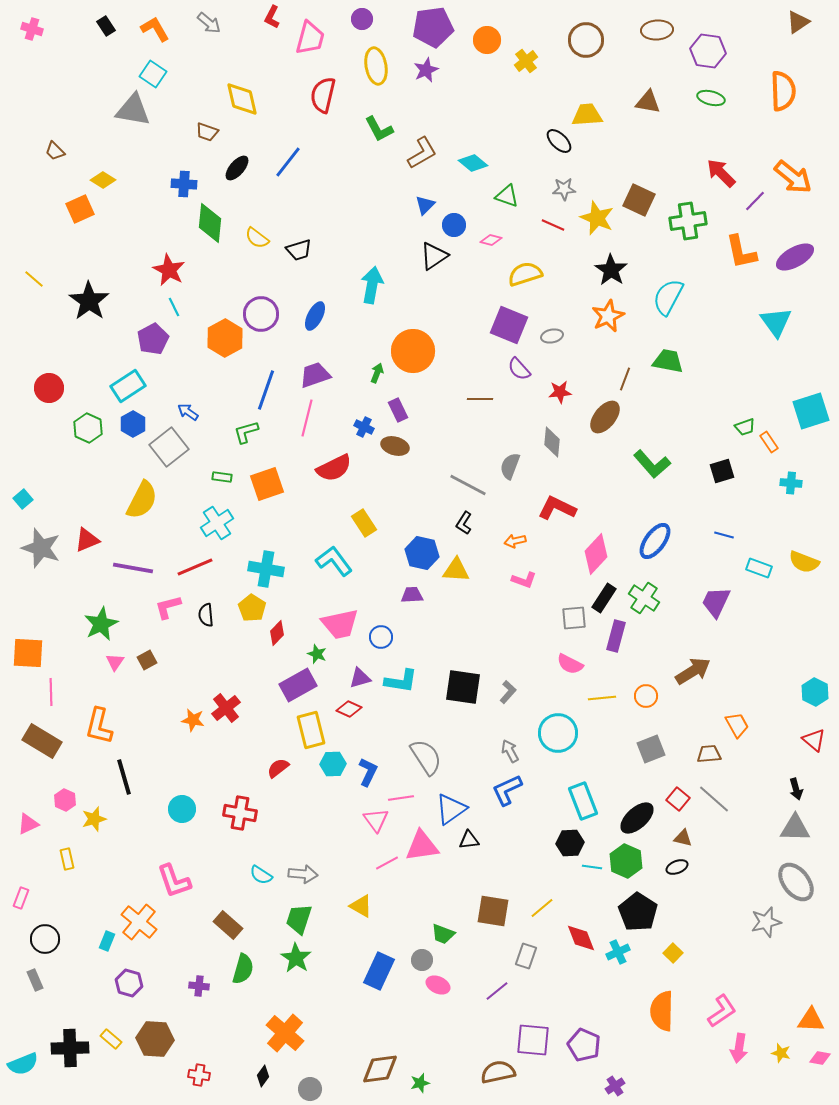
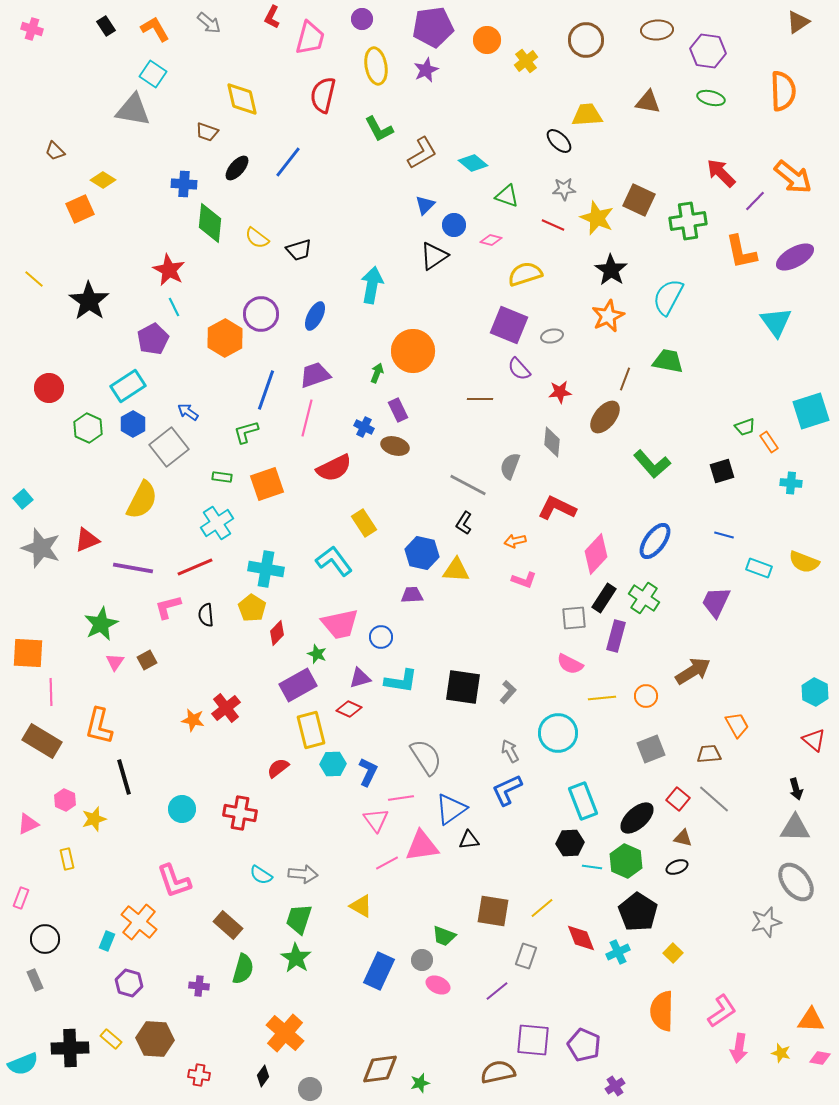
green trapezoid at (443, 934): moved 1 px right, 2 px down
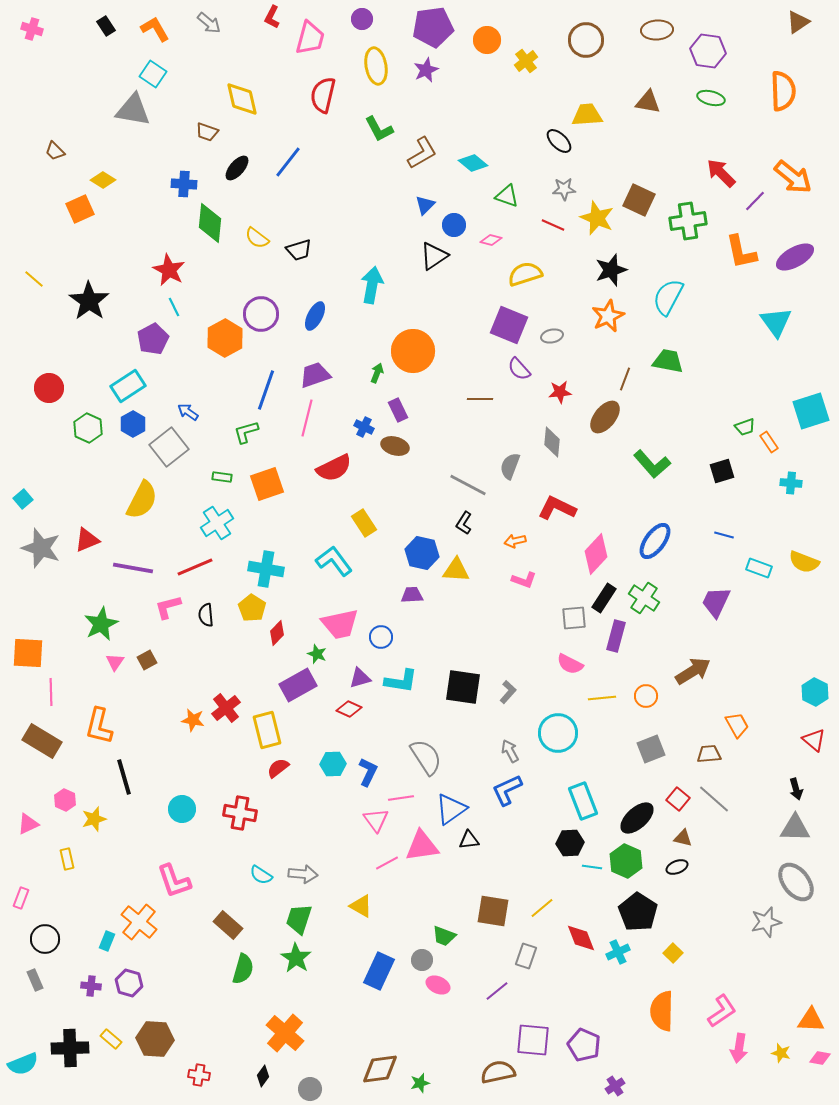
black star at (611, 270): rotated 20 degrees clockwise
yellow rectangle at (311, 730): moved 44 px left
purple cross at (199, 986): moved 108 px left
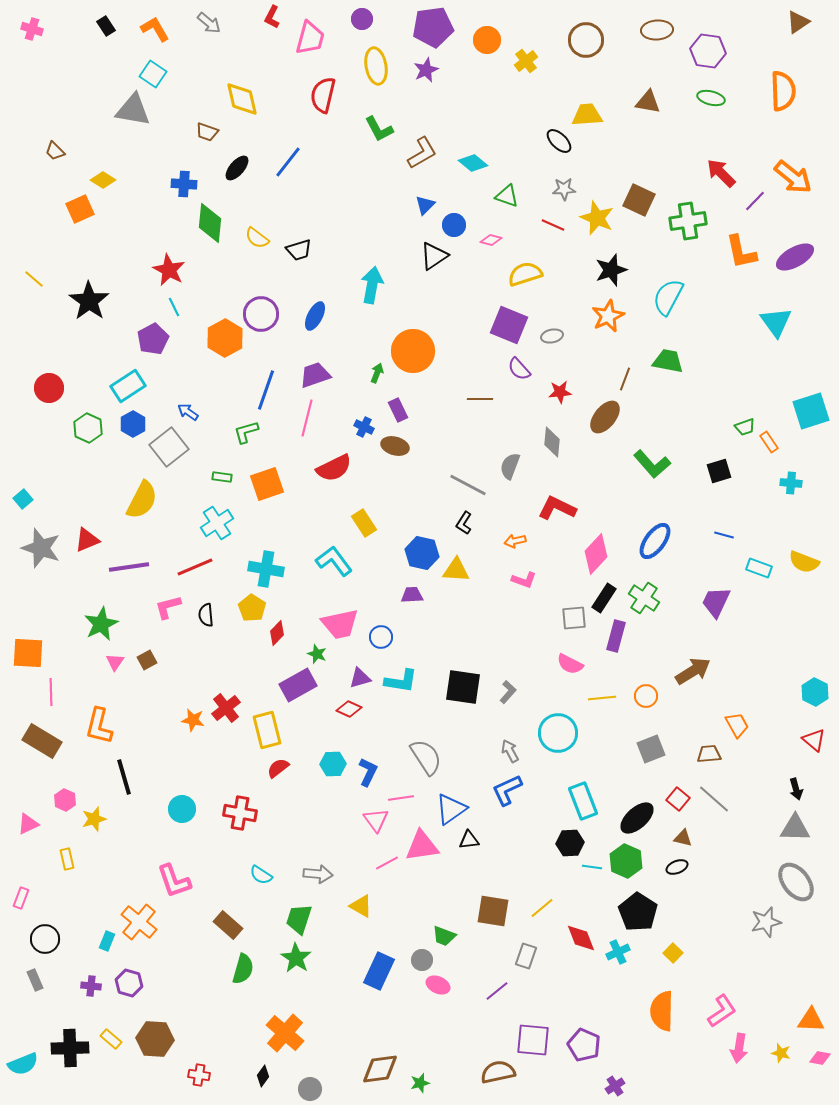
black square at (722, 471): moved 3 px left
purple line at (133, 568): moved 4 px left, 1 px up; rotated 18 degrees counterclockwise
gray arrow at (303, 874): moved 15 px right
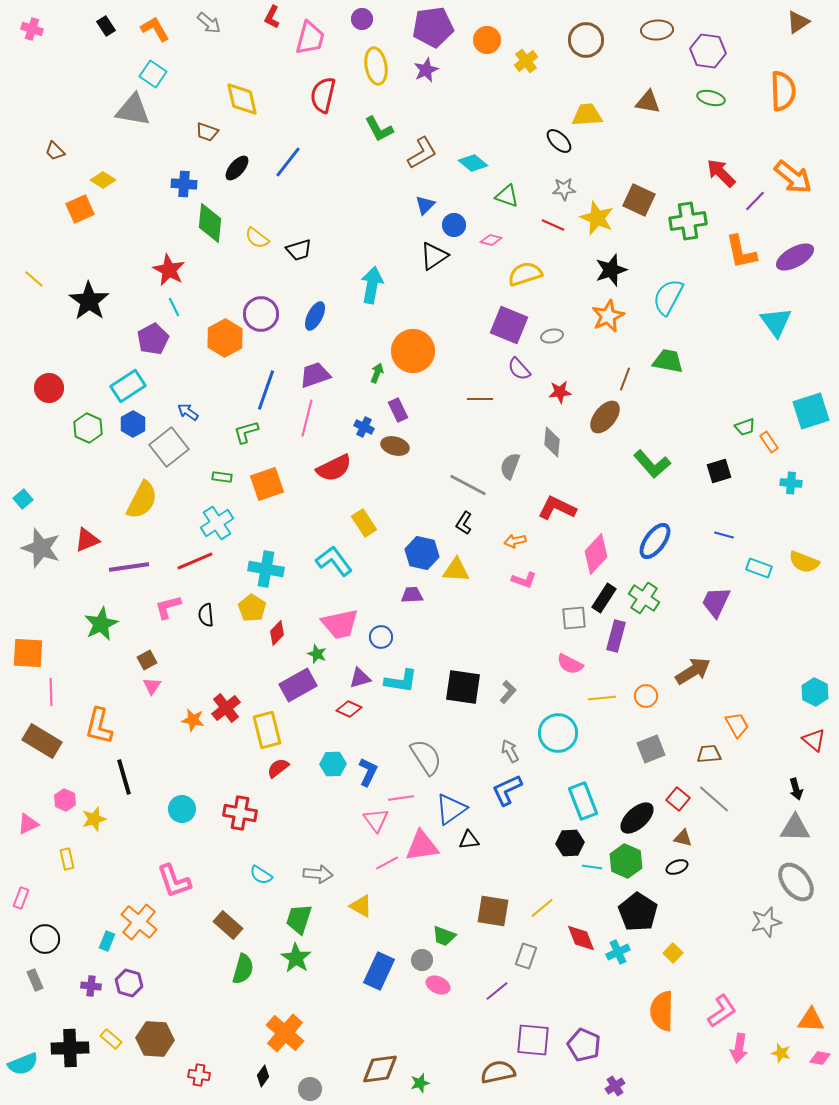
red line at (195, 567): moved 6 px up
pink triangle at (115, 662): moved 37 px right, 24 px down
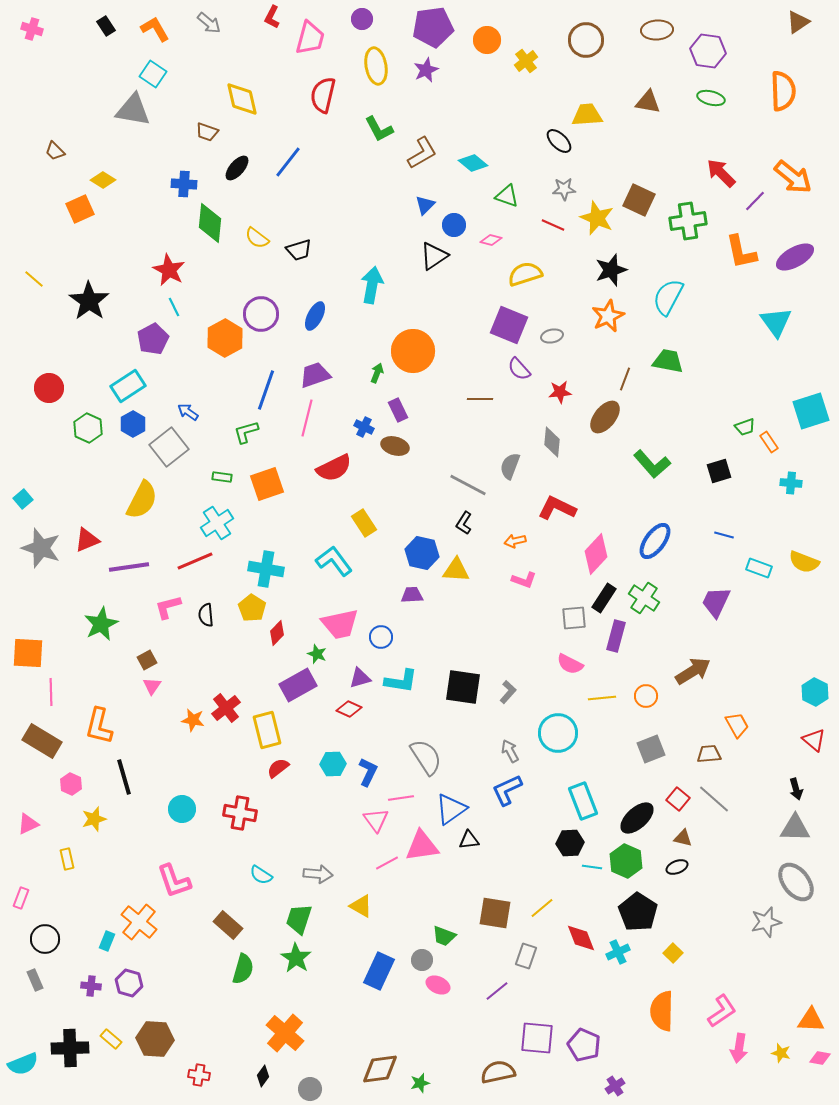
pink hexagon at (65, 800): moved 6 px right, 16 px up
brown square at (493, 911): moved 2 px right, 2 px down
purple square at (533, 1040): moved 4 px right, 2 px up
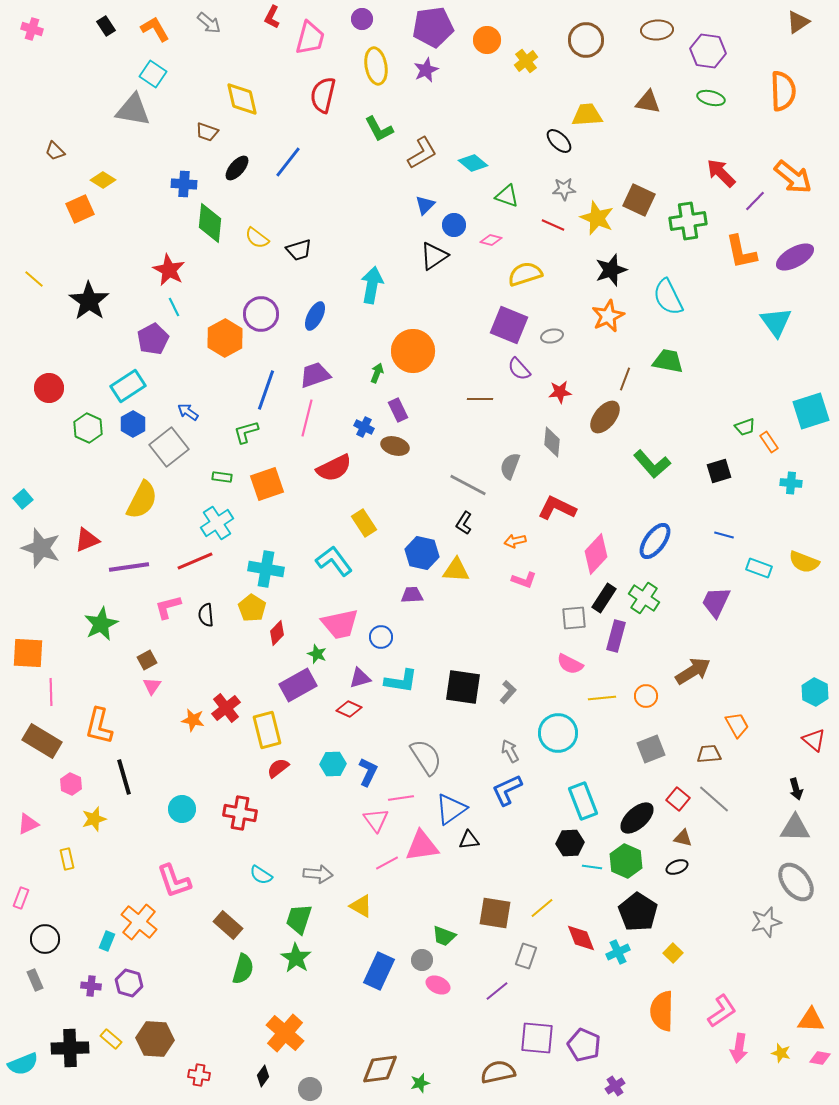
cyan semicircle at (668, 297): rotated 54 degrees counterclockwise
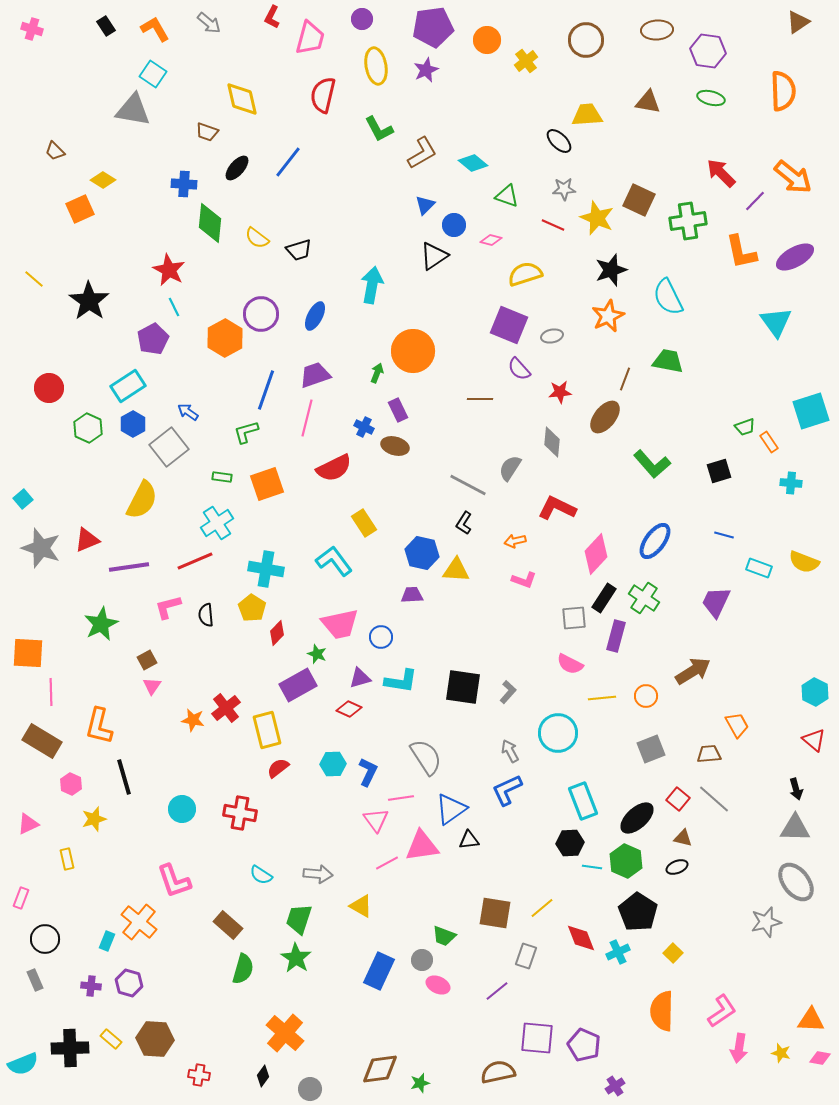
gray semicircle at (510, 466): moved 2 px down; rotated 12 degrees clockwise
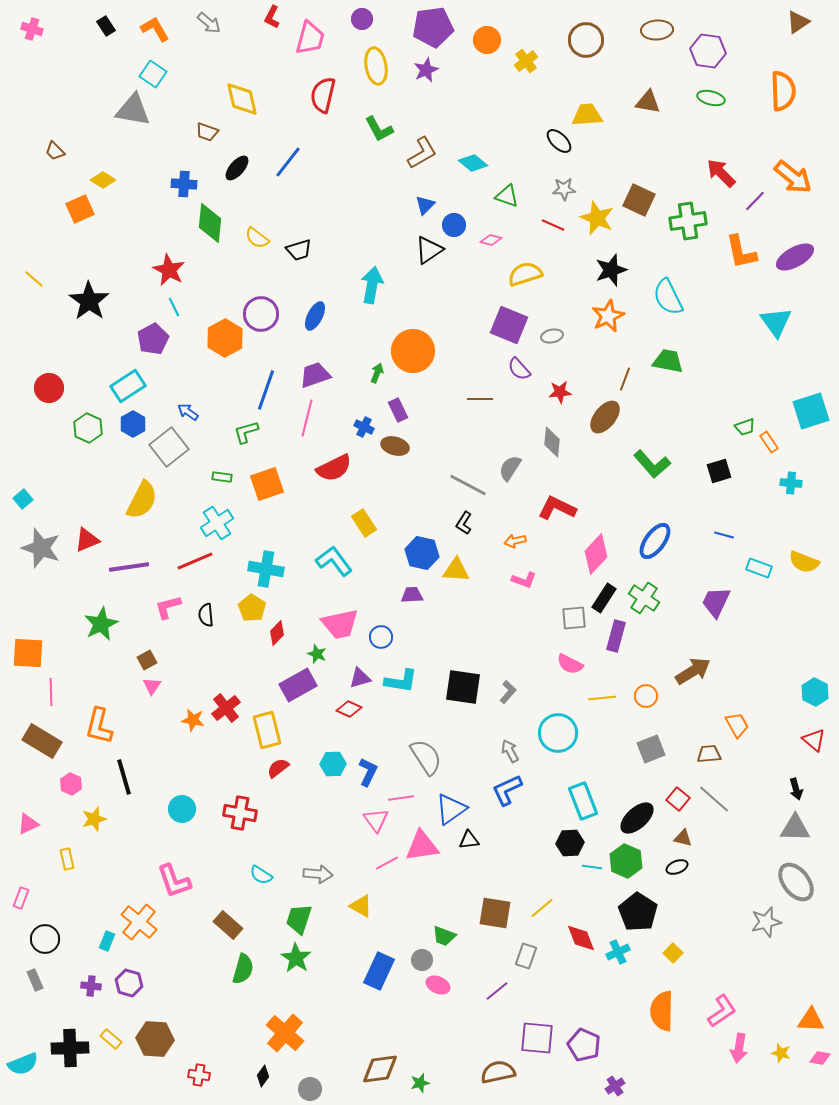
black triangle at (434, 256): moved 5 px left, 6 px up
